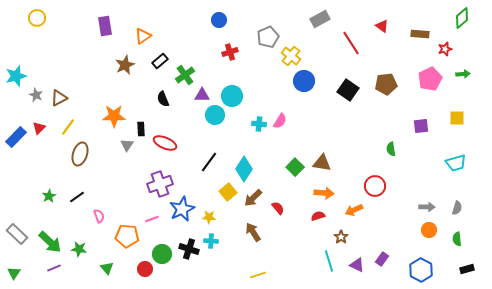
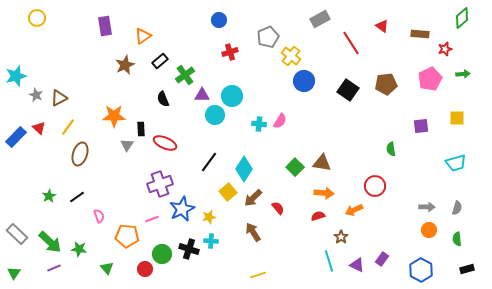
red triangle at (39, 128): rotated 32 degrees counterclockwise
yellow star at (209, 217): rotated 16 degrees counterclockwise
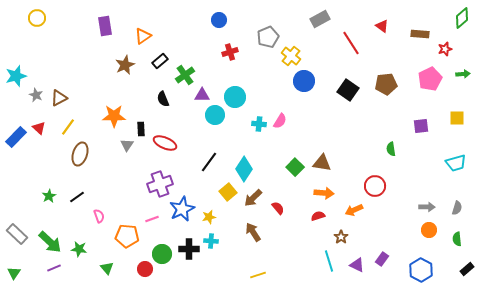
cyan circle at (232, 96): moved 3 px right, 1 px down
black cross at (189, 249): rotated 18 degrees counterclockwise
black rectangle at (467, 269): rotated 24 degrees counterclockwise
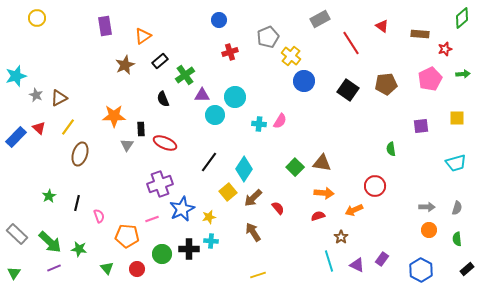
black line at (77, 197): moved 6 px down; rotated 42 degrees counterclockwise
red circle at (145, 269): moved 8 px left
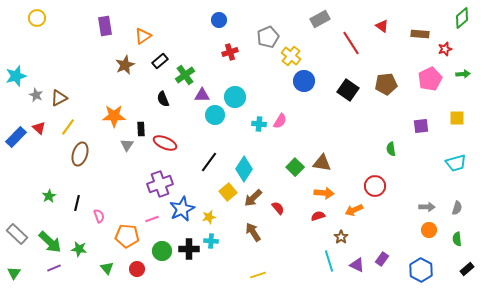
green circle at (162, 254): moved 3 px up
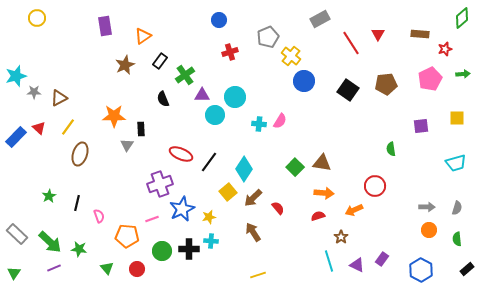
red triangle at (382, 26): moved 4 px left, 8 px down; rotated 24 degrees clockwise
black rectangle at (160, 61): rotated 14 degrees counterclockwise
gray star at (36, 95): moved 2 px left, 3 px up; rotated 24 degrees counterclockwise
red ellipse at (165, 143): moved 16 px right, 11 px down
